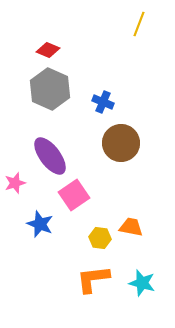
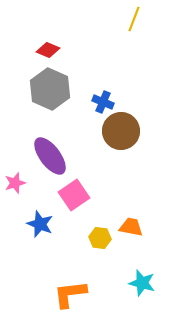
yellow line: moved 5 px left, 5 px up
brown circle: moved 12 px up
orange L-shape: moved 23 px left, 15 px down
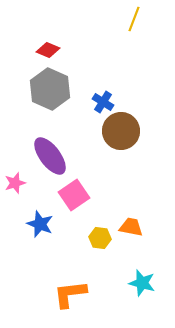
blue cross: rotated 10 degrees clockwise
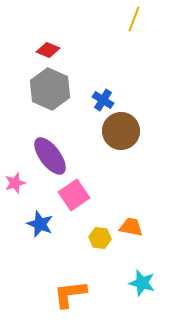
blue cross: moved 2 px up
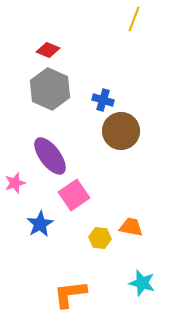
blue cross: rotated 15 degrees counterclockwise
blue star: rotated 20 degrees clockwise
